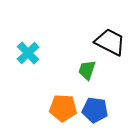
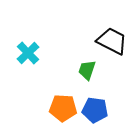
black trapezoid: moved 2 px right, 1 px up
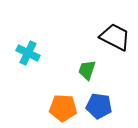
black trapezoid: moved 3 px right, 4 px up
cyan cross: rotated 20 degrees counterclockwise
blue pentagon: moved 4 px right, 4 px up
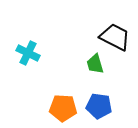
green trapezoid: moved 8 px right, 6 px up; rotated 35 degrees counterclockwise
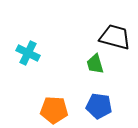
black trapezoid: rotated 12 degrees counterclockwise
orange pentagon: moved 9 px left, 2 px down
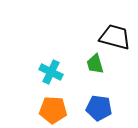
cyan cross: moved 23 px right, 19 px down
blue pentagon: moved 2 px down
orange pentagon: moved 1 px left
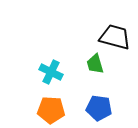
orange pentagon: moved 2 px left
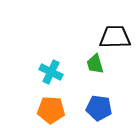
black trapezoid: rotated 16 degrees counterclockwise
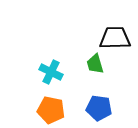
black trapezoid: moved 1 px down
orange pentagon: rotated 8 degrees clockwise
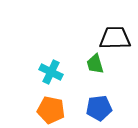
blue pentagon: rotated 15 degrees counterclockwise
